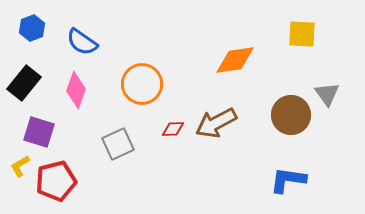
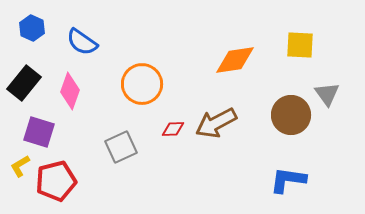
blue hexagon: rotated 15 degrees counterclockwise
yellow square: moved 2 px left, 11 px down
pink diamond: moved 6 px left, 1 px down
gray square: moved 3 px right, 3 px down
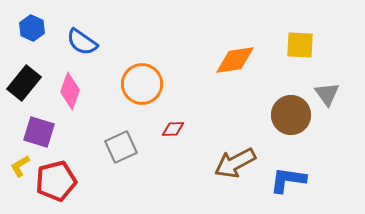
brown arrow: moved 19 px right, 40 px down
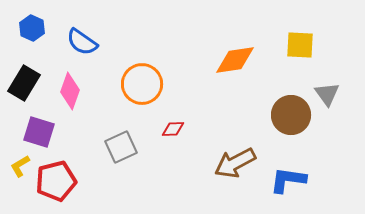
black rectangle: rotated 8 degrees counterclockwise
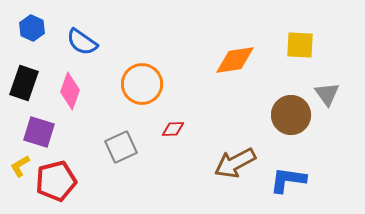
black rectangle: rotated 12 degrees counterclockwise
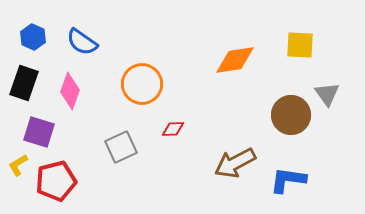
blue hexagon: moved 1 px right, 9 px down
yellow L-shape: moved 2 px left, 1 px up
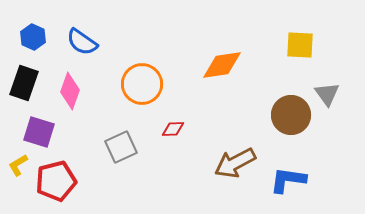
orange diamond: moved 13 px left, 5 px down
